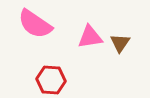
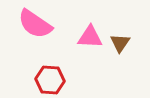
pink triangle: rotated 12 degrees clockwise
red hexagon: moved 1 px left
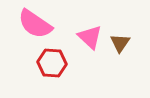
pink triangle: rotated 40 degrees clockwise
red hexagon: moved 2 px right, 17 px up
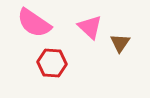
pink semicircle: moved 1 px left, 1 px up
pink triangle: moved 10 px up
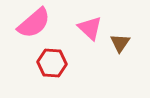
pink semicircle: rotated 75 degrees counterclockwise
pink triangle: moved 1 px down
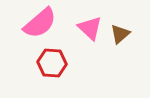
pink semicircle: moved 6 px right
brown triangle: moved 9 px up; rotated 15 degrees clockwise
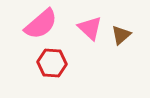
pink semicircle: moved 1 px right, 1 px down
brown triangle: moved 1 px right, 1 px down
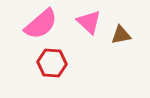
pink triangle: moved 1 px left, 6 px up
brown triangle: rotated 30 degrees clockwise
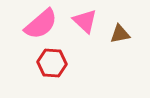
pink triangle: moved 4 px left, 1 px up
brown triangle: moved 1 px left, 1 px up
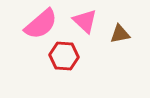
red hexagon: moved 12 px right, 7 px up
